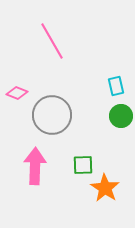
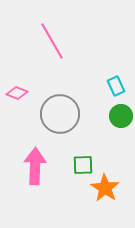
cyan rectangle: rotated 12 degrees counterclockwise
gray circle: moved 8 px right, 1 px up
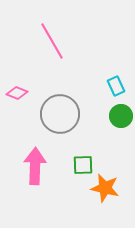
orange star: rotated 20 degrees counterclockwise
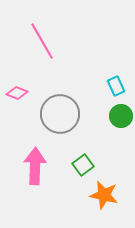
pink line: moved 10 px left
green square: rotated 35 degrees counterclockwise
orange star: moved 1 px left, 7 px down
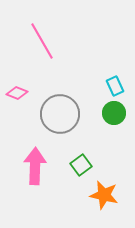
cyan rectangle: moved 1 px left
green circle: moved 7 px left, 3 px up
green square: moved 2 px left
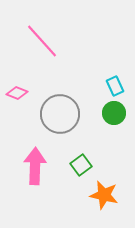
pink line: rotated 12 degrees counterclockwise
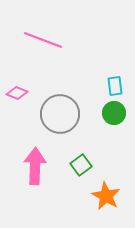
pink line: moved 1 px right, 1 px up; rotated 27 degrees counterclockwise
cyan rectangle: rotated 18 degrees clockwise
orange star: moved 2 px right, 1 px down; rotated 16 degrees clockwise
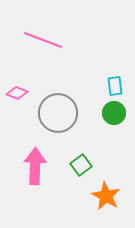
gray circle: moved 2 px left, 1 px up
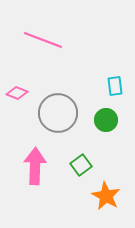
green circle: moved 8 px left, 7 px down
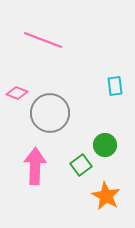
gray circle: moved 8 px left
green circle: moved 1 px left, 25 px down
